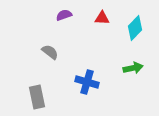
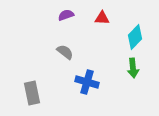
purple semicircle: moved 2 px right
cyan diamond: moved 9 px down
gray semicircle: moved 15 px right
green arrow: rotated 96 degrees clockwise
gray rectangle: moved 5 px left, 4 px up
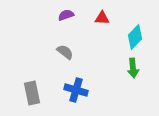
blue cross: moved 11 px left, 8 px down
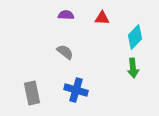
purple semicircle: rotated 21 degrees clockwise
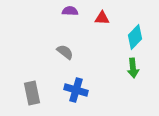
purple semicircle: moved 4 px right, 4 px up
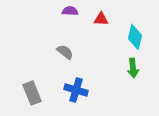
red triangle: moved 1 px left, 1 px down
cyan diamond: rotated 30 degrees counterclockwise
gray rectangle: rotated 10 degrees counterclockwise
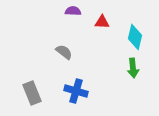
purple semicircle: moved 3 px right
red triangle: moved 1 px right, 3 px down
gray semicircle: moved 1 px left
blue cross: moved 1 px down
